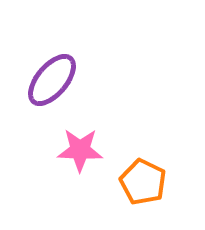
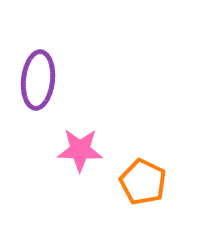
purple ellipse: moved 14 px left; rotated 34 degrees counterclockwise
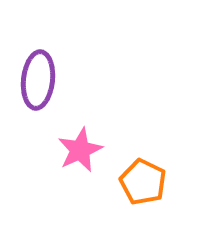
pink star: rotated 27 degrees counterclockwise
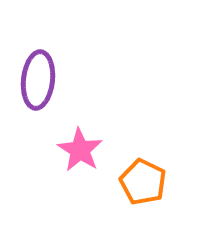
pink star: rotated 15 degrees counterclockwise
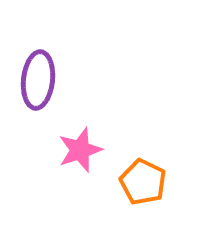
pink star: rotated 21 degrees clockwise
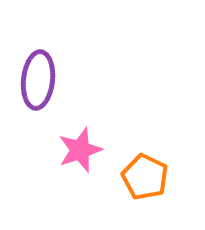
orange pentagon: moved 2 px right, 5 px up
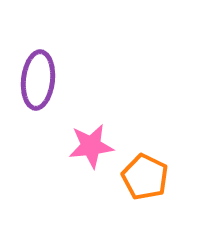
pink star: moved 11 px right, 4 px up; rotated 12 degrees clockwise
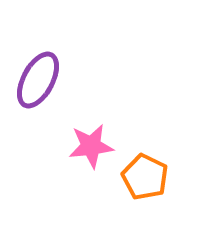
purple ellipse: rotated 22 degrees clockwise
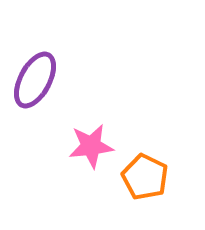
purple ellipse: moved 3 px left
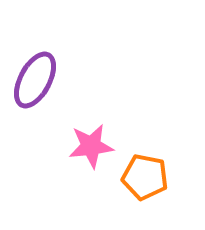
orange pentagon: rotated 15 degrees counterclockwise
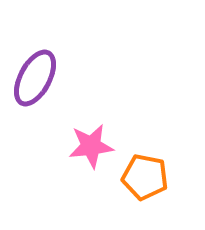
purple ellipse: moved 2 px up
